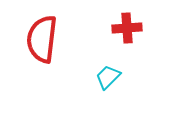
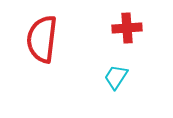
cyan trapezoid: moved 8 px right; rotated 12 degrees counterclockwise
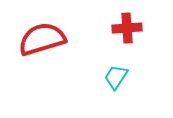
red semicircle: rotated 66 degrees clockwise
